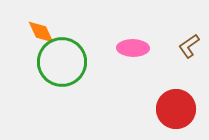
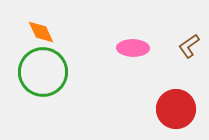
green circle: moved 19 px left, 10 px down
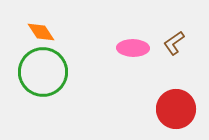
orange diamond: rotated 8 degrees counterclockwise
brown L-shape: moved 15 px left, 3 px up
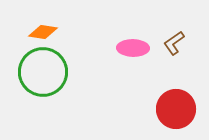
orange diamond: moved 2 px right; rotated 48 degrees counterclockwise
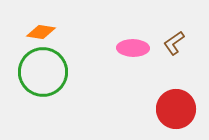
orange diamond: moved 2 px left
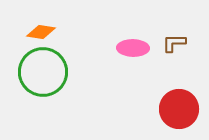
brown L-shape: rotated 35 degrees clockwise
red circle: moved 3 px right
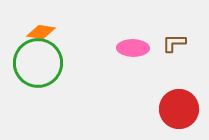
green circle: moved 5 px left, 9 px up
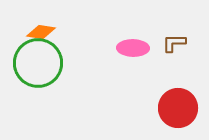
red circle: moved 1 px left, 1 px up
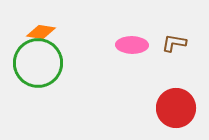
brown L-shape: rotated 10 degrees clockwise
pink ellipse: moved 1 px left, 3 px up
red circle: moved 2 px left
